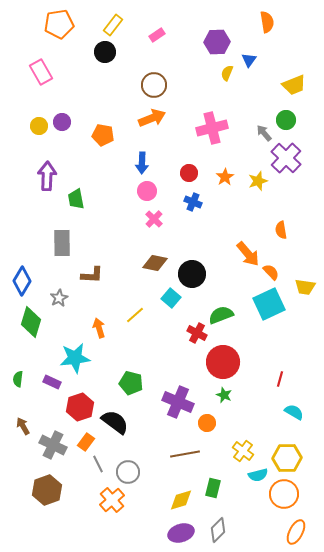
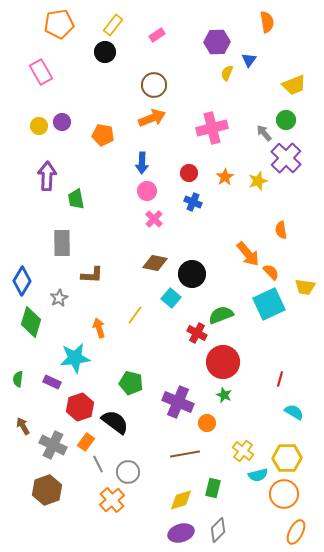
yellow line at (135, 315): rotated 12 degrees counterclockwise
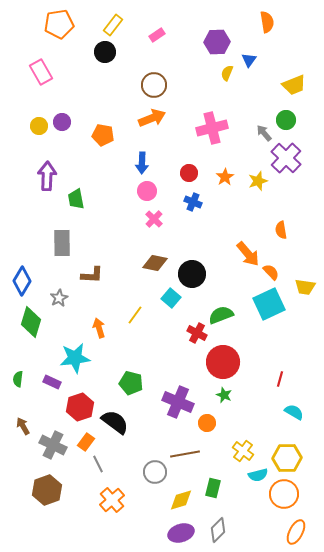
gray circle at (128, 472): moved 27 px right
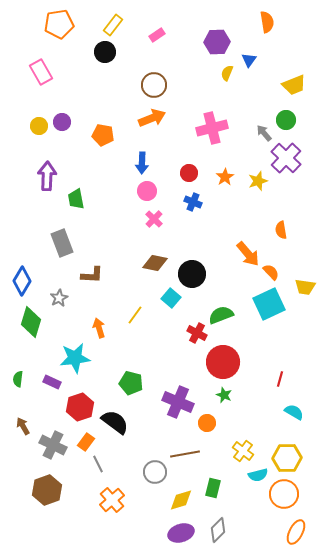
gray rectangle at (62, 243): rotated 20 degrees counterclockwise
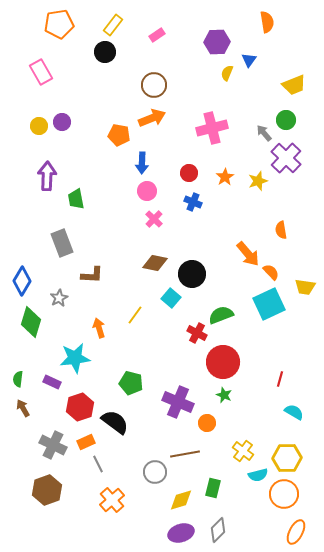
orange pentagon at (103, 135): moved 16 px right
brown arrow at (23, 426): moved 18 px up
orange rectangle at (86, 442): rotated 30 degrees clockwise
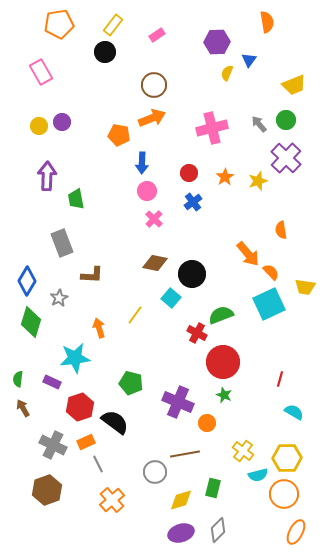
gray arrow at (264, 133): moved 5 px left, 9 px up
blue cross at (193, 202): rotated 30 degrees clockwise
blue diamond at (22, 281): moved 5 px right
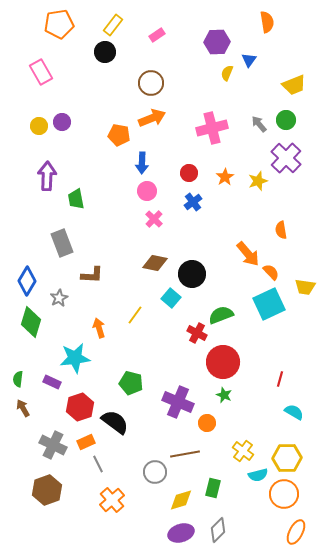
brown circle at (154, 85): moved 3 px left, 2 px up
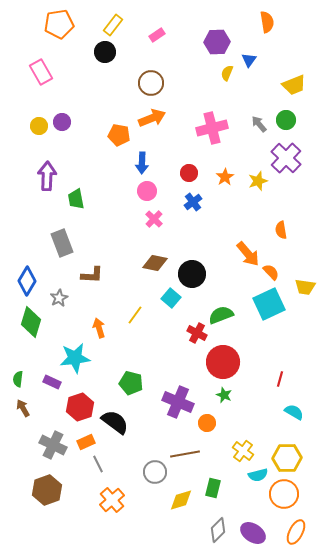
purple ellipse at (181, 533): moved 72 px right; rotated 50 degrees clockwise
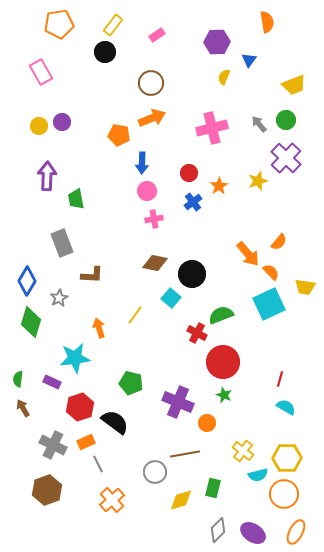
yellow semicircle at (227, 73): moved 3 px left, 4 px down
orange star at (225, 177): moved 6 px left, 9 px down
pink cross at (154, 219): rotated 36 degrees clockwise
orange semicircle at (281, 230): moved 2 px left, 12 px down; rotated 132 degrees counterclockwise
cyan semicircle at (294, 412): moved 8 px left, 5 px up
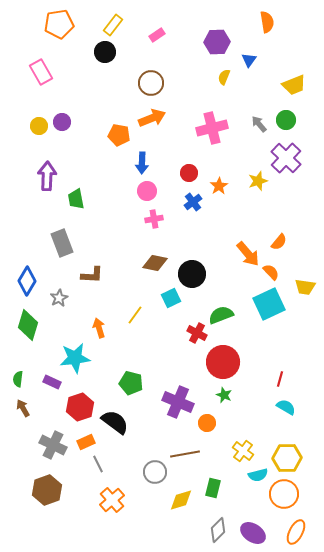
cyan square at (171, 298): rotated 24 degrees clockwise
green diamond at (31, 322): moved 3 px left, 3 px down
